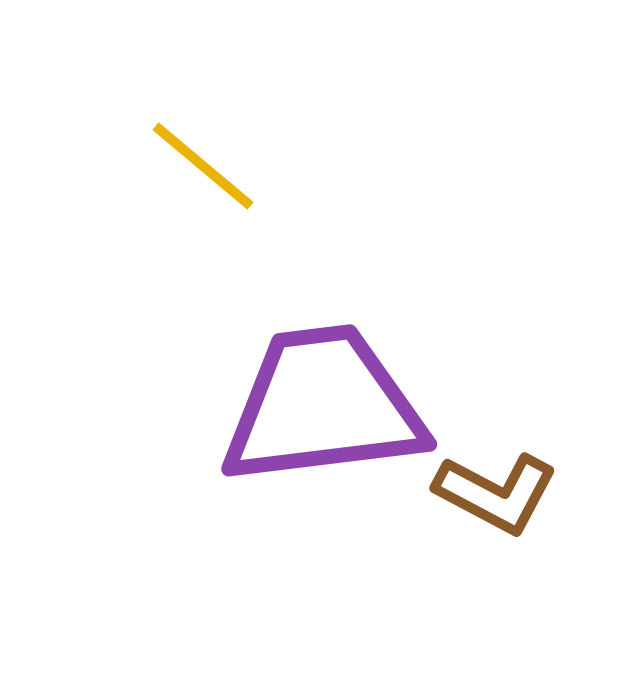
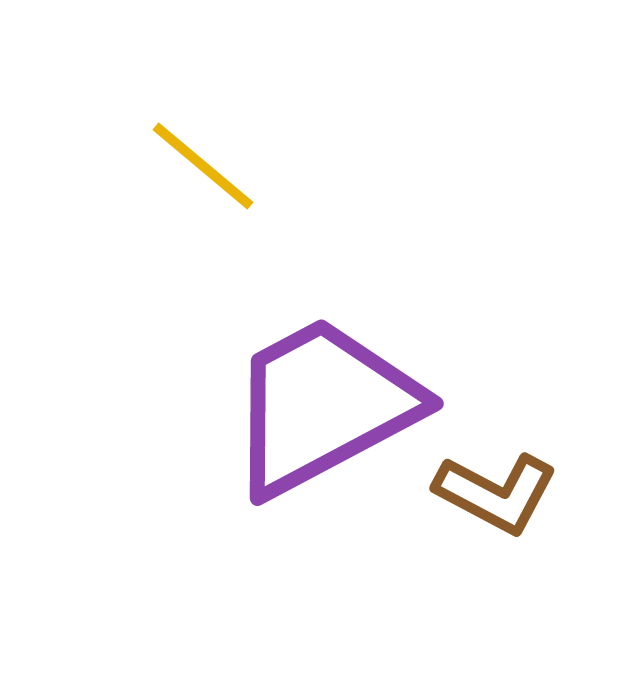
purple trapezoid: rotated 21 degrees counterclockwise
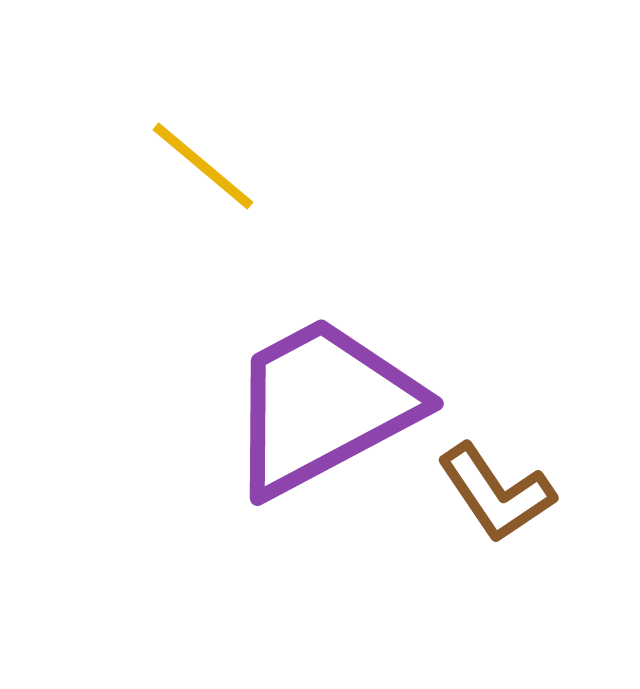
brown L-shape: rotated 28 degrees clockwise
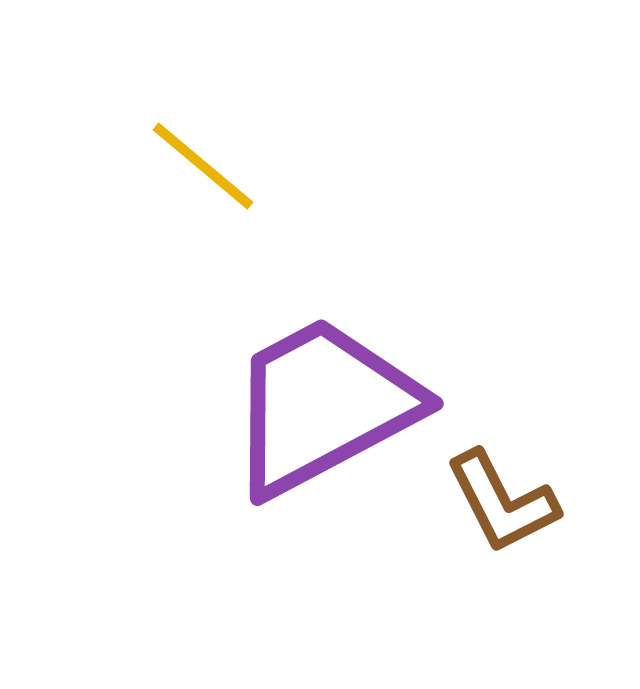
brown L-shape: moved 6 px right, 9 px down; rotated 7 degrees clockwise
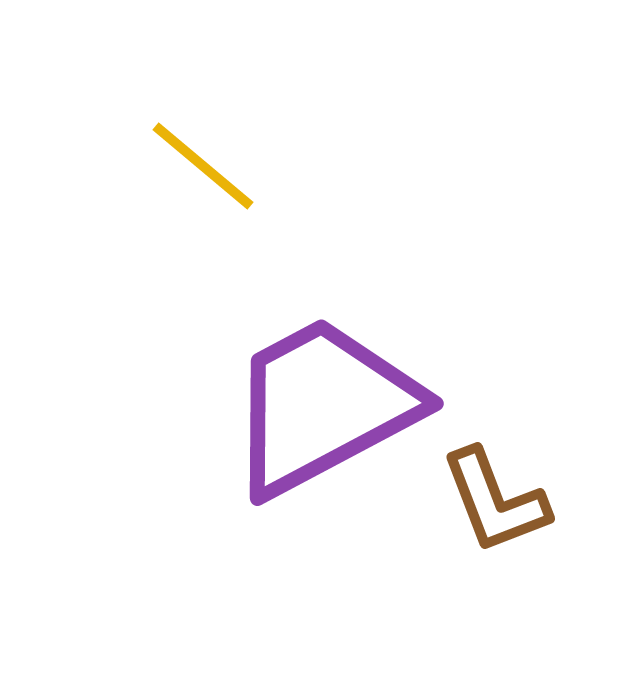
brown L-shape: moved 7 px left, 1 px up; rotated 6 degrees clockwise
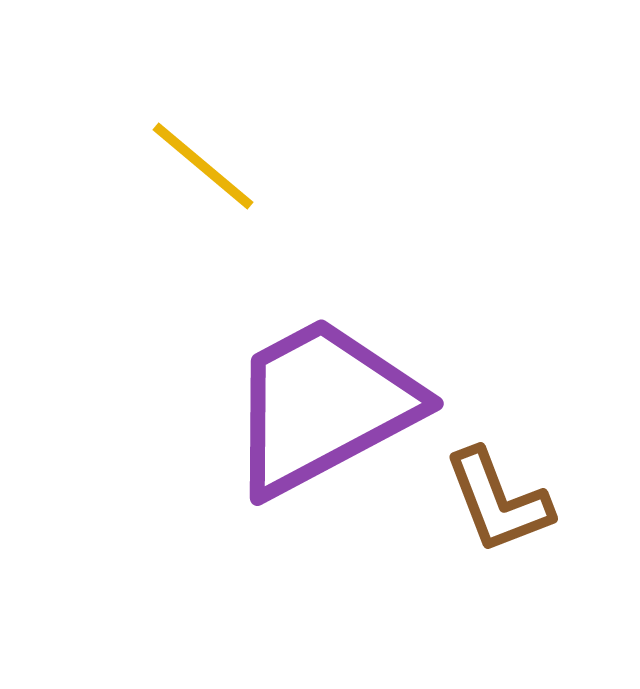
brown L-shape: moved 3 px right
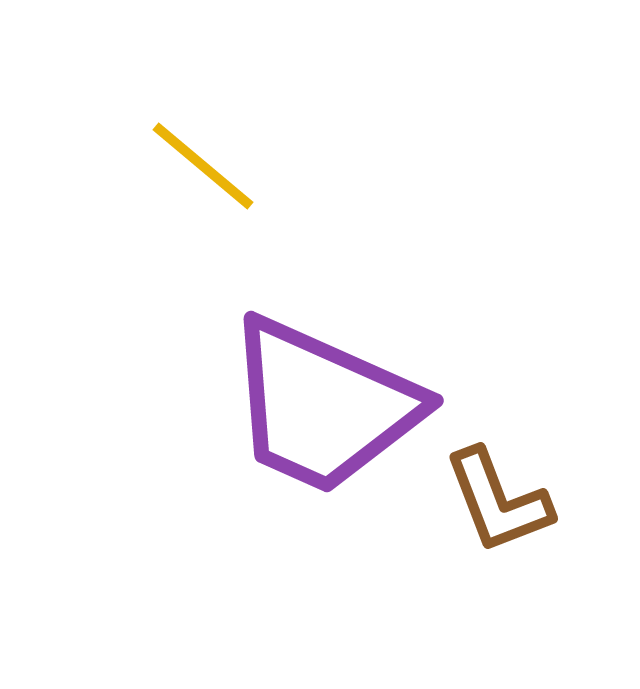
purple trapezoid: rotated 128 degrees counterclockwise
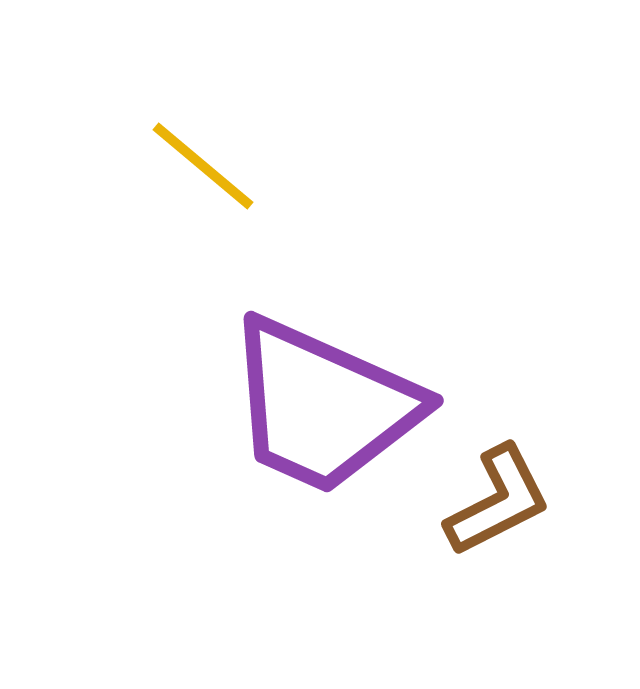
brown L-shape: rotated 96 degrees counterclockwise
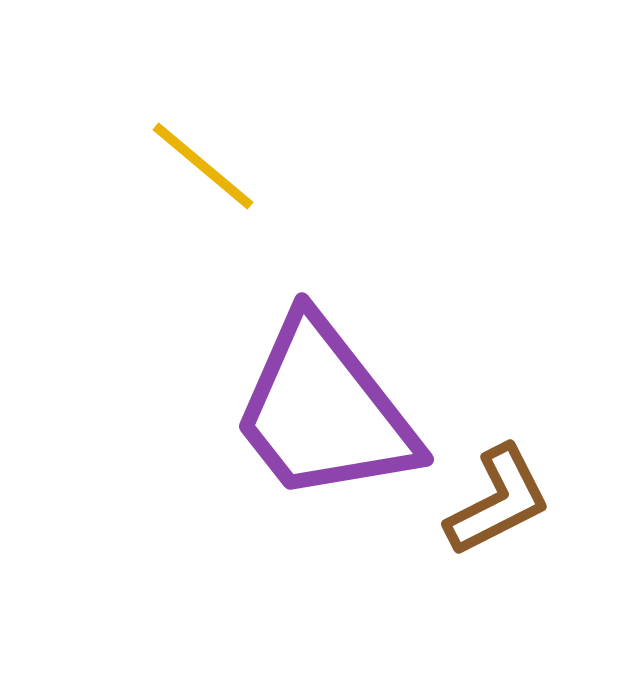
purple trapezoid: moved 1 px right, 5 px down; rotated 28 degrees clockwise
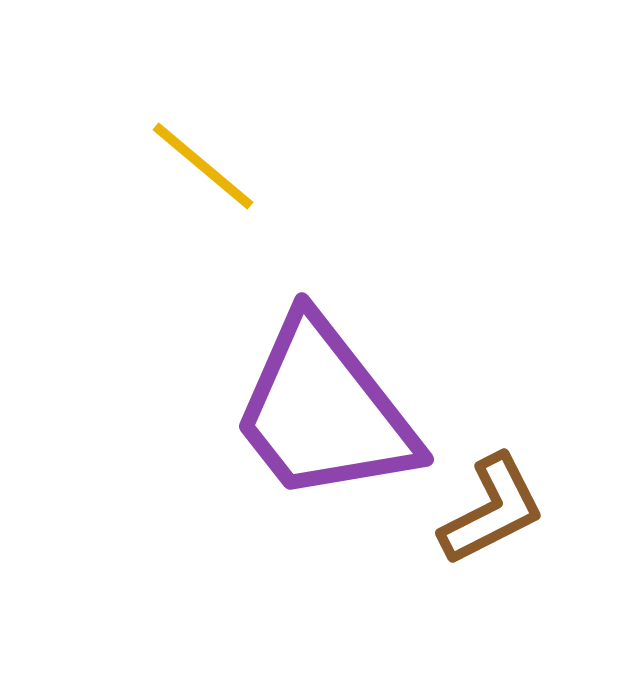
brown L-shape: moved 6 px left, 9 px down
